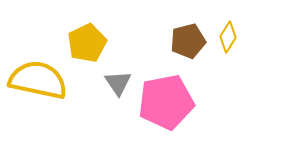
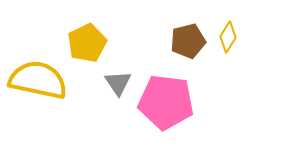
pink pentagon: rotated 18 degrees clockwise
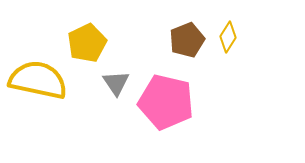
brown pentagon: moved 1 px left, 1 px up; rotated 8 degrees counterclockwise
gray triangle: moved 2 px left
pink pentagon: rotated 6 degrees clockwise
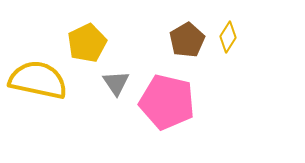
brown pentagon: rotated 8 degrees counterclockwise
pink pentagon: moved 1 px right
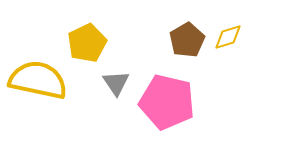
yellow diamond: rotated 40 degrees clockwise
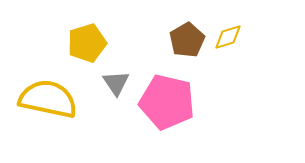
yellow pentagon: rotated 9 degrees clockwise
yellow semicircle: moved 10 px right, 19 px down
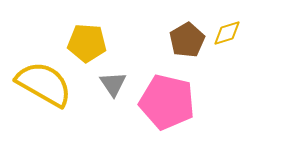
yellow diamond: moved 1 px left, 4 px up
yellow pentagon: rotated 21 degrees clockwise
gray triangle: moved 3 px left, 1 px down
yellow semicircle: moved 4 px left, 15 px up; rotated 18 degrees clockwise
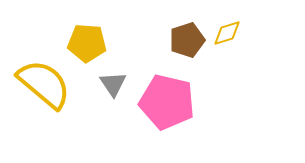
brown pentagon: rotated 12 degrees clockwise
yellow semicircle: rotated 10 degrees clockwise
